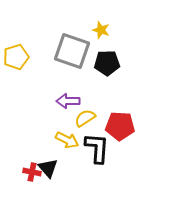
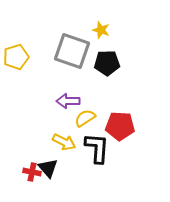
yellow arrow: moved 3 px left, 2 px down
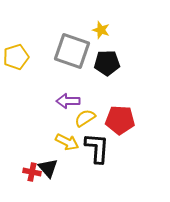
red pentagon: moved 6 px up
yellow arrow: moved 3 px right
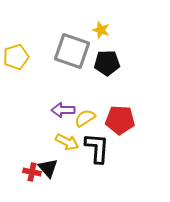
purple arrow: moved 5 px left, 9 px down
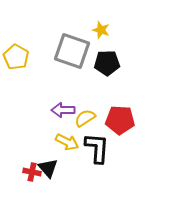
yellow pentagon: rotated 25 degrees counterclockwise
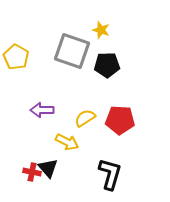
black pentagon: moved 2 px down
purple arrow: moved 21 px left
black L-shape: moved 13 px right, 26 px down; rotated 12 degrees clockwise
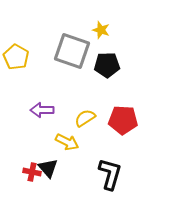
red pentagon: moved 3 px right
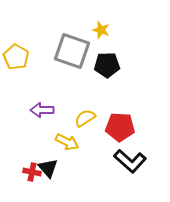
red pentagon: moved 3 px left, 7 px down
black L-shape: moved 20 px right, 13 px up; rotated 116 degrees clockwise
